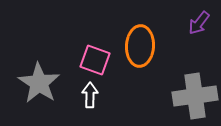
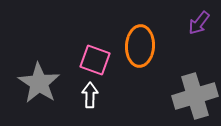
gray cross: rotated 9 degrees counterclockwise
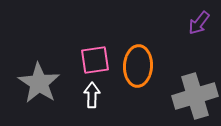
orange ellipse: moved 2 px left, 20 px down
pink square: rotated 28 degrees counterclockwise
white arrow: moved 2 px right
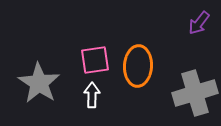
gray cross: moved 3 px up
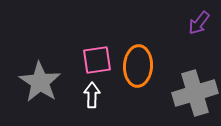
pink square: moved 2 px right
gray star: moved 1 px right, 1 px up
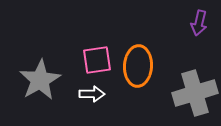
purple arrow: rotated 25 degrees counterclockwise
gray star: moved 2 px up; rotated 9 degrees clockwise
white arrow: moved 1 px up; rotated 90 degrees clockwise
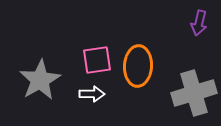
gray cross: moved 1 px left
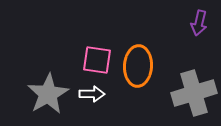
pink square: rotated 16 degrees clockwise
gray star: moved 8 px right, 14 px down
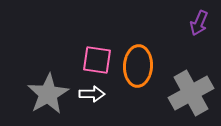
purple arrow: rotated 10 degrees clockwise
gray cross: moved 3 px left; rotated 12 degrees counterclockwise
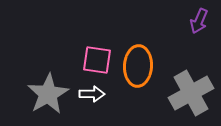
purple arrow: moved 2 px up
